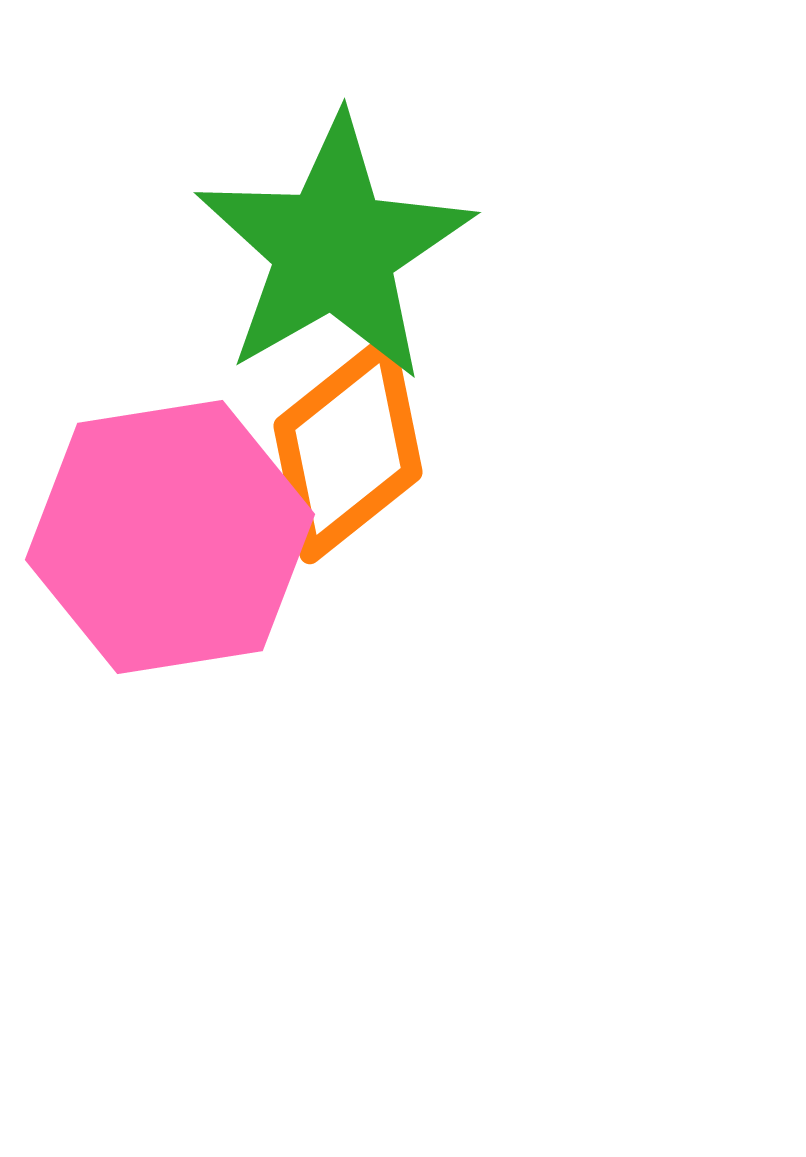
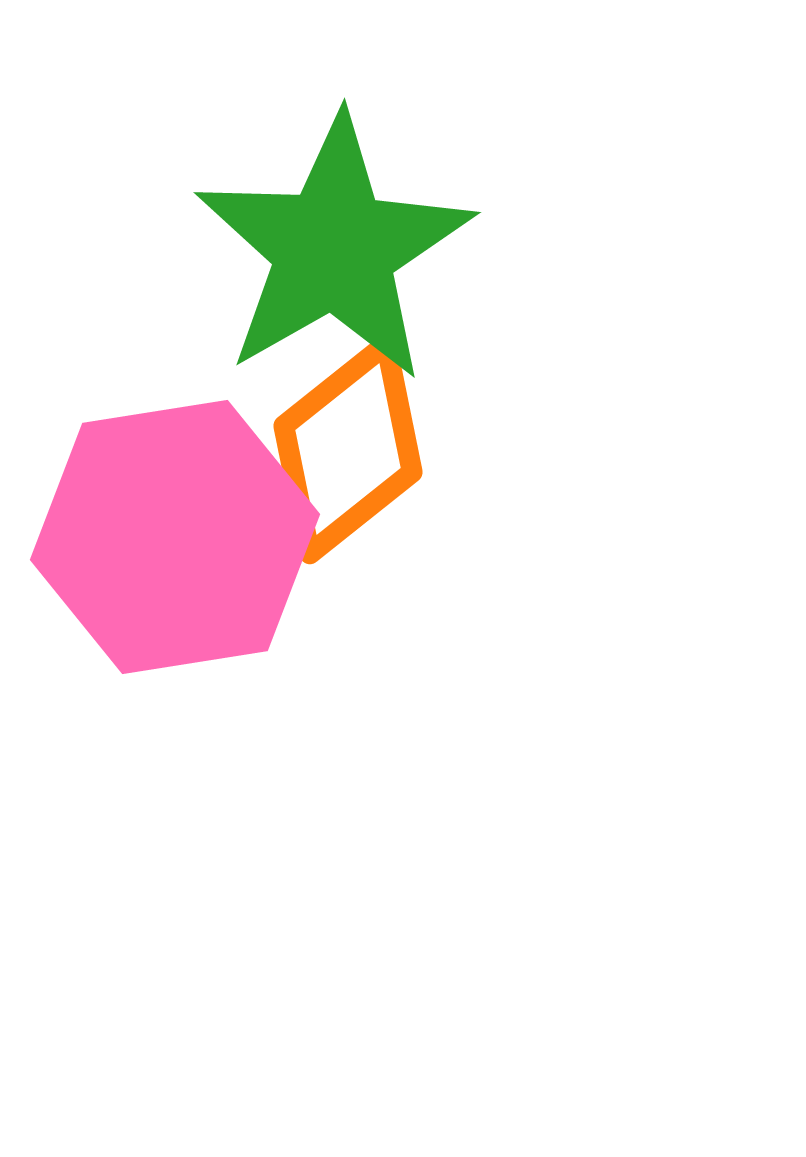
pink hexagon: moved 5 px right
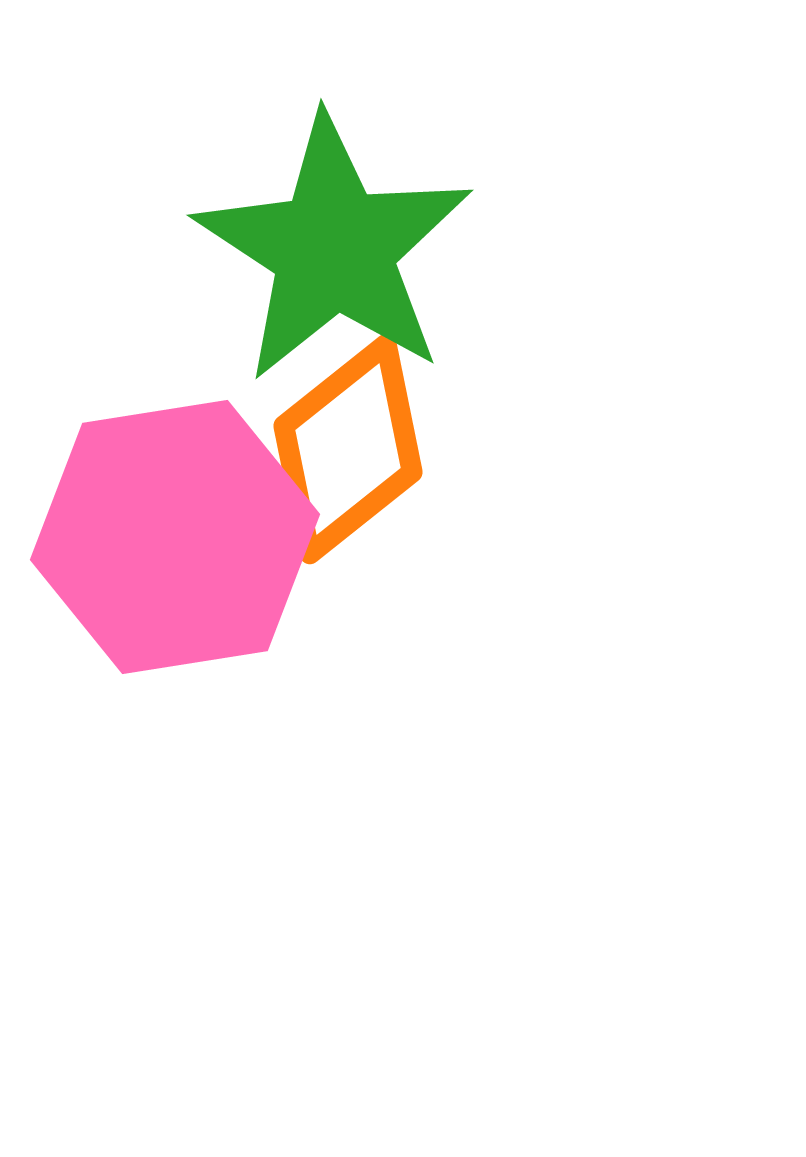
green star: rotated 9 degrees counterclockwise
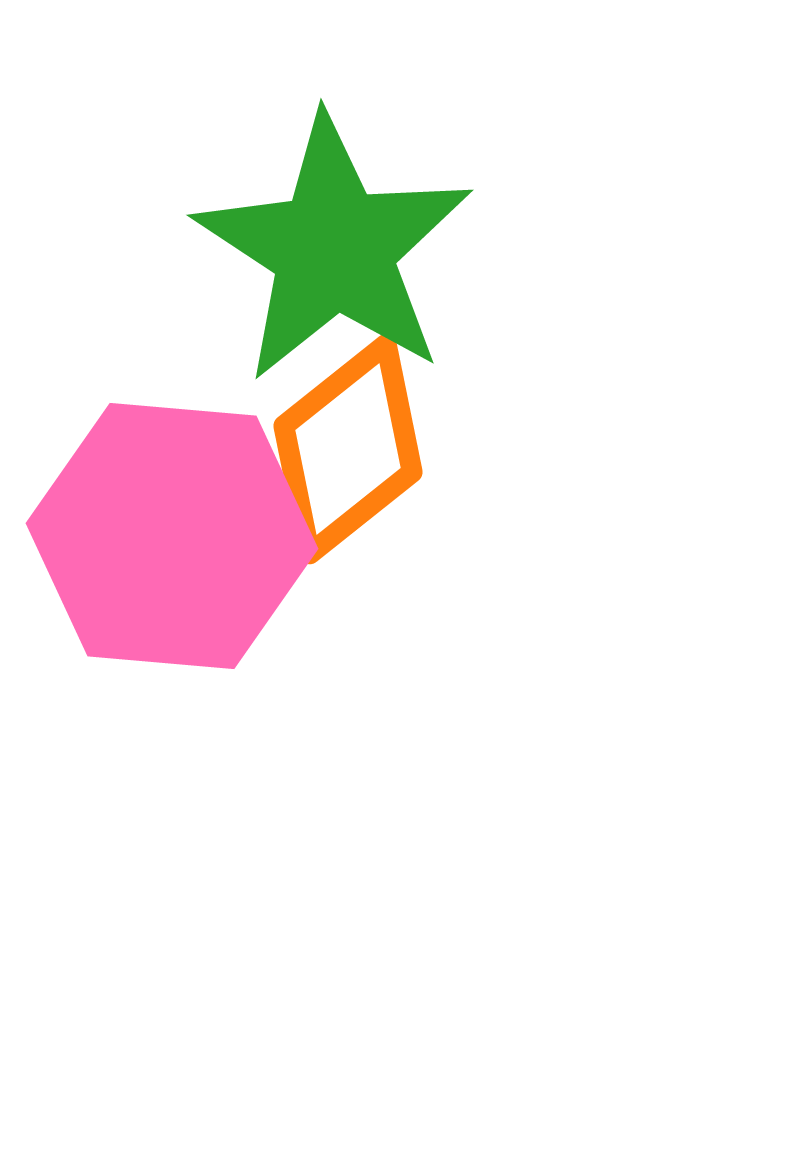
pink hexagon: moved 3 px left, 1 px up; rotated 14 degrees clockwise
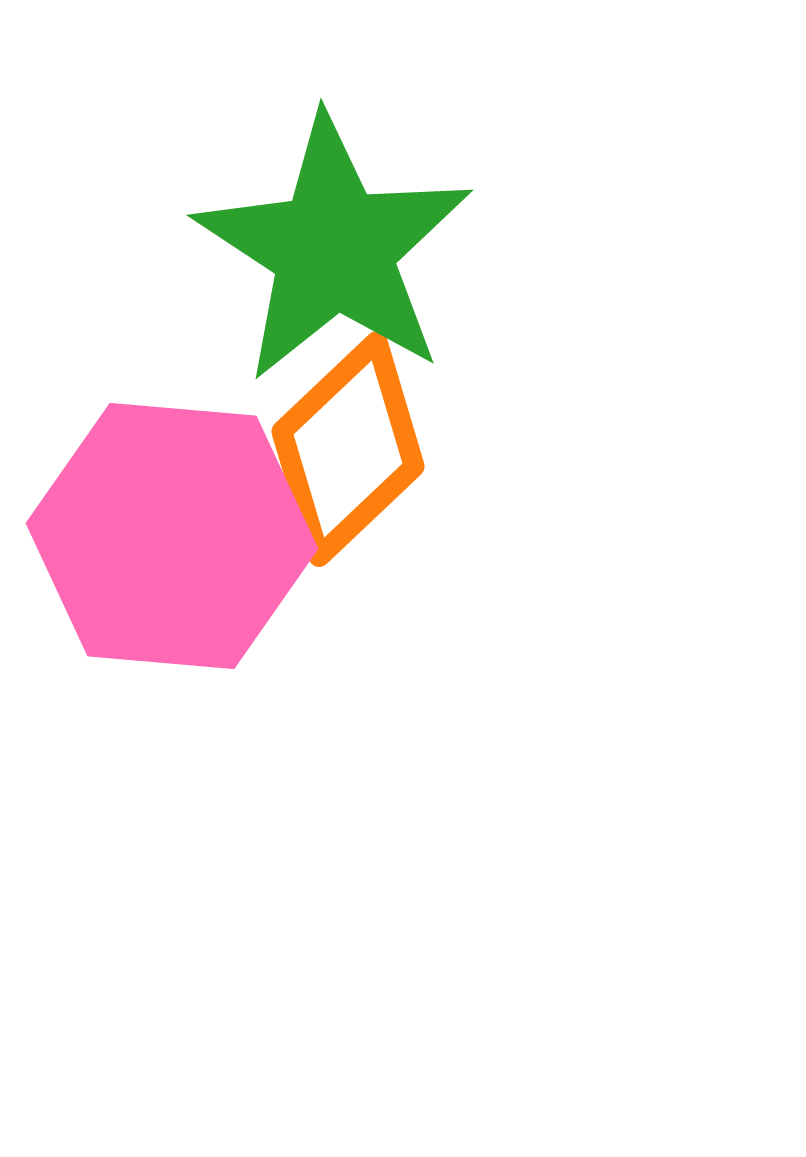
orange diamond: rotated 5 degrees counterclockwise
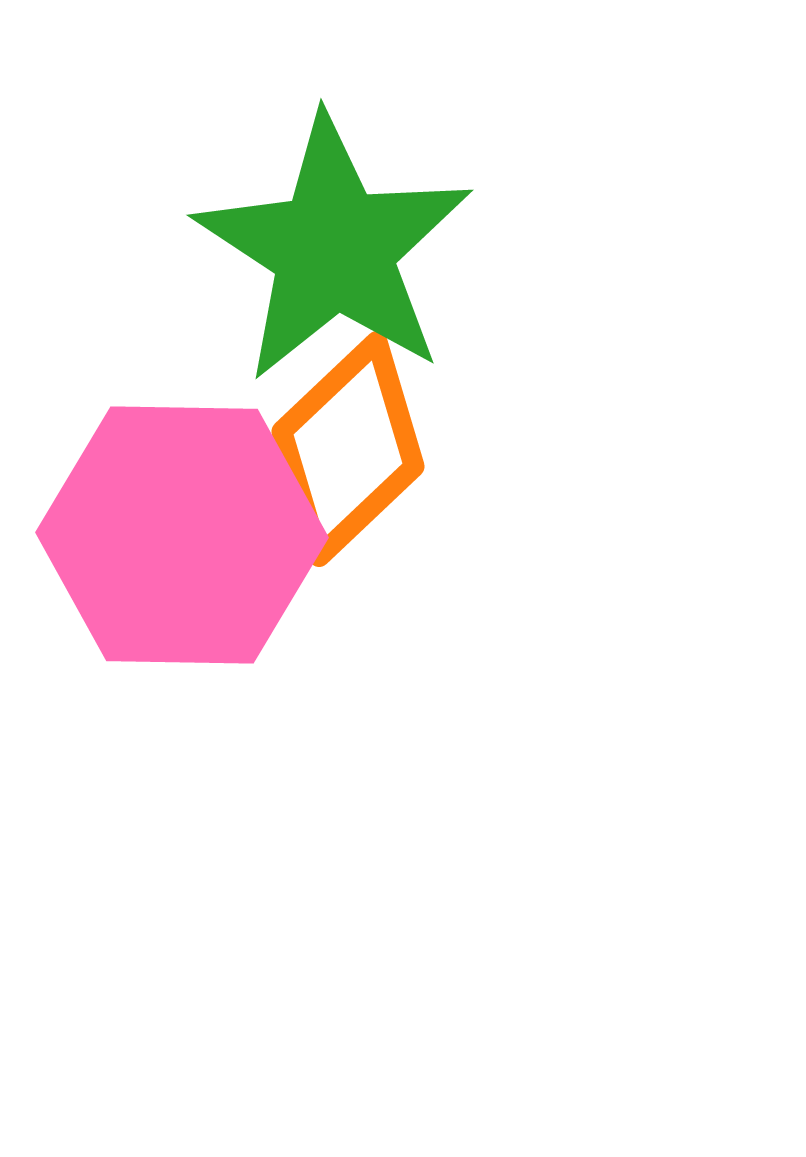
pink hexagon: moved 10 px right, 1 px up; rotated 4 degrees counterclockwise
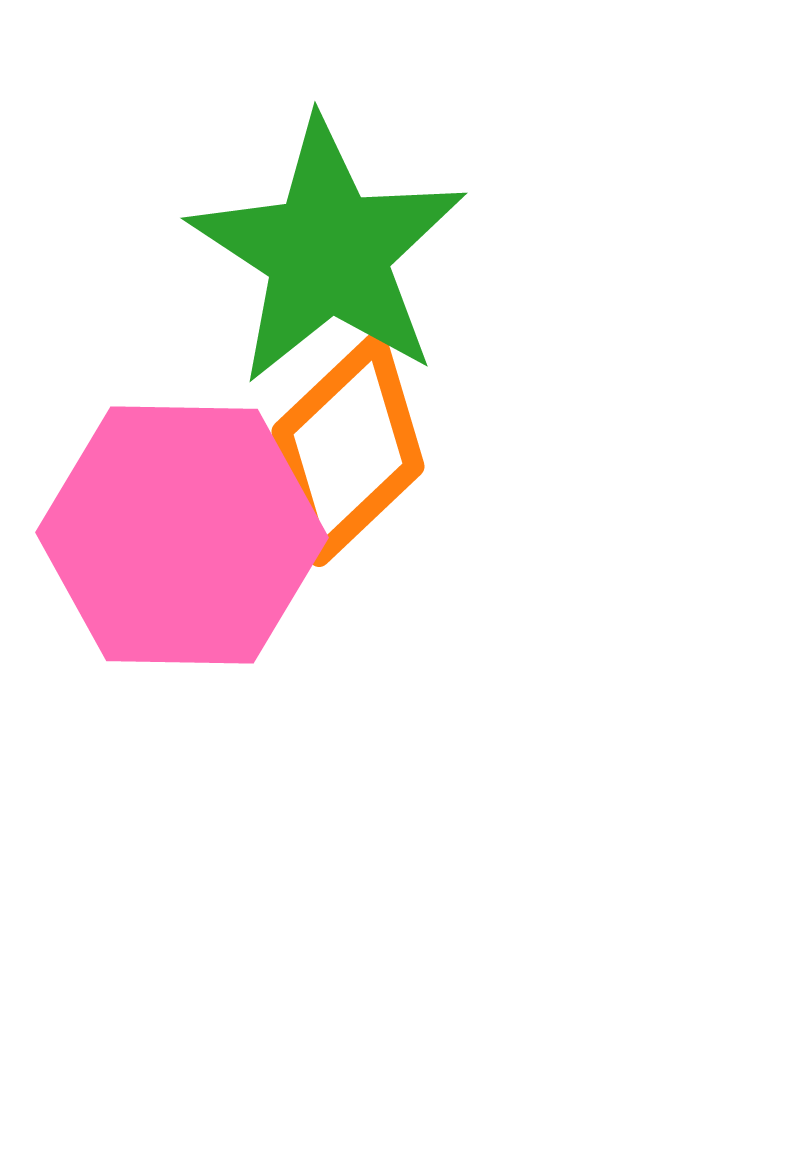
green star: moved 6 px left, 3 px down
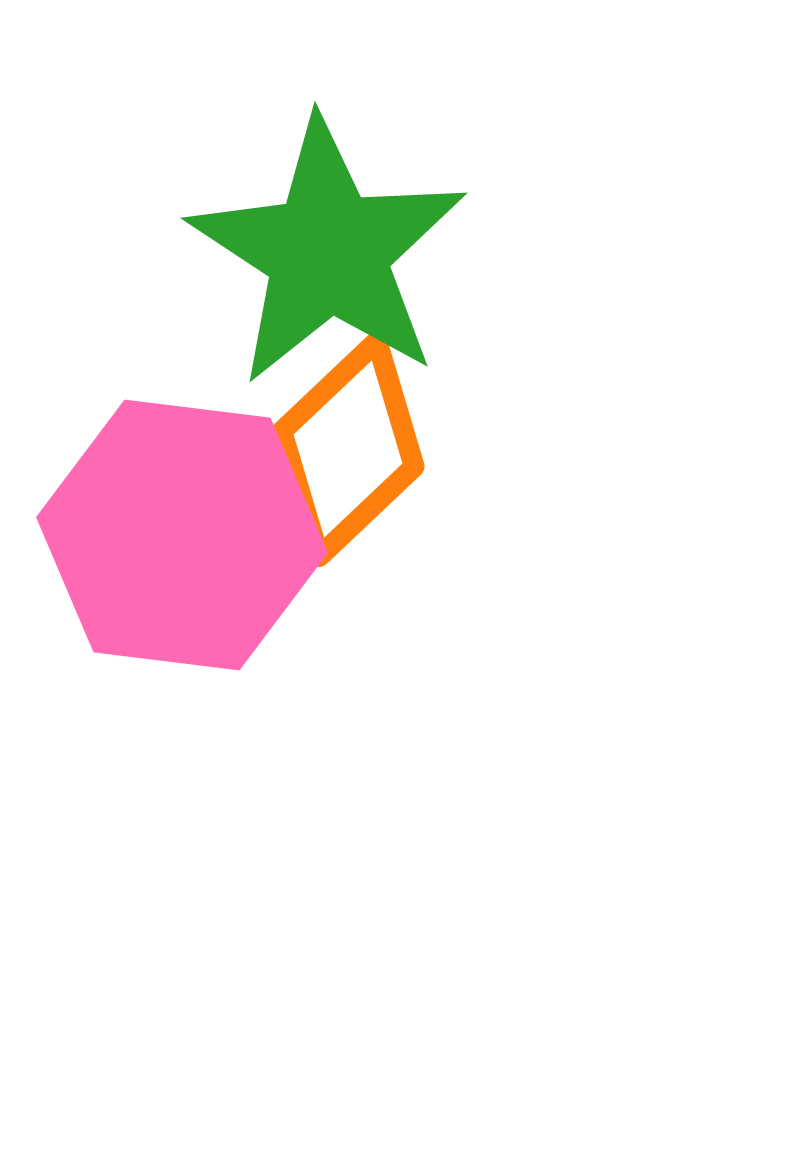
pink hexagon: rotated 6 degrees clockwise
